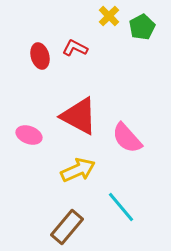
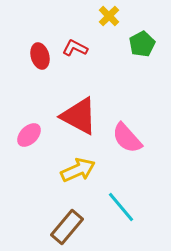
green pentagon: moved 17 px down
pink ellipse: rotated 65 degrees counterclockwise
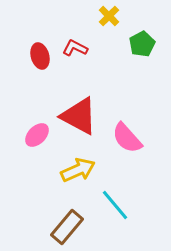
pink ellipse: moved 8 px right
cyan line: moved 6 px left, 2 px up
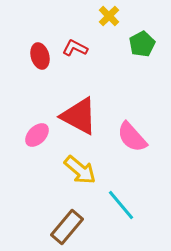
pink semicircle: moved 5 px right, 1 px up
yellow arrow: moved 2 px right; rotated 64 degrees clockwise
cyan line: moved 6 px right
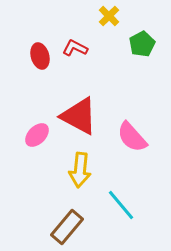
yellow arrow: rotated 56 degrees clockwise
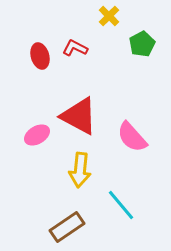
pink ellipse: rotated 15 degrees clockwise
brown rectangle: rotated 16 degrees clockwise
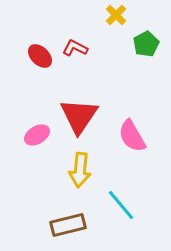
yellow cross: moved 7 px right, 1 px up
green pentagon: moved 4 px right
red ellipse: rotated 30 degrees counterclockwise
red triangle: rotated 36 degrees clockwise
pink semicircle: moved 1 px up; rotated 12 degrees clockwise
brown rectangle: moved 1 px right, 2 px up; rotated 20 degrees clockwise
